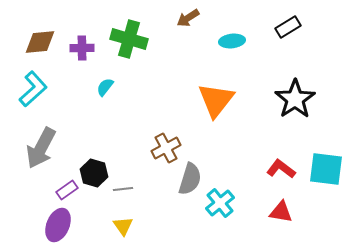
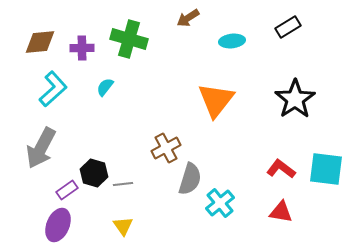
cyan L-shape: moved 20 px right
gray line: moved 5 px up
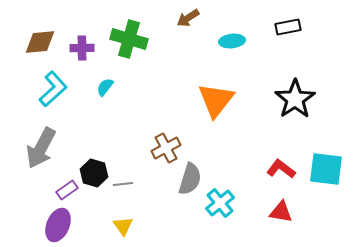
black rectangle: rotated 20 degrees clockwise
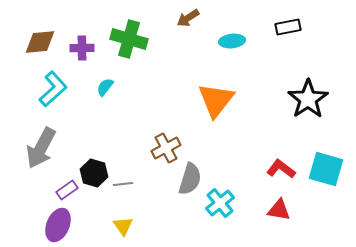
black star: moved 13 px right
cyan square: rotated 9 degrees clockwise
red triangle: moved 2 px left, 2 px up
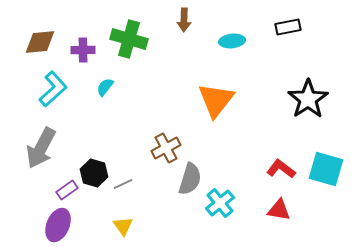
brown arrow: moved 4 px left, 2 px down; rotated 55 degrees counterclockwise
purple cross: moved 1 px right, 2 px down
gray line: rotated 18 degrees counterclockwise
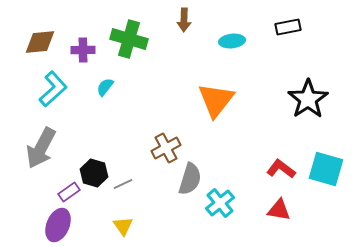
purple rectangle: moved 2 px right, 2 px down
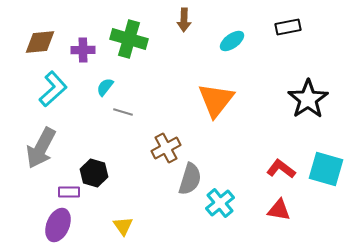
cyan ellipse: rotated 30 degrees counterclockwise
gray line: moved 72 px up; rotated 42 degrees clockwise
purple rectangle: rotated 35 degrees clockwise
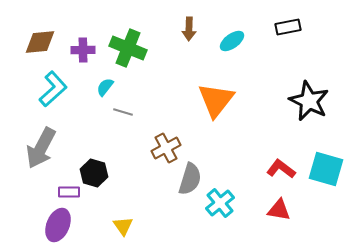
brown arrow: moved 5 px right, 9 px down
green cross: moved 1 px left, 9 px down; rotated 6 degrees clockwise
black star: moved 1 px right, 2 px down; rotated 12 degrees counterclockwise
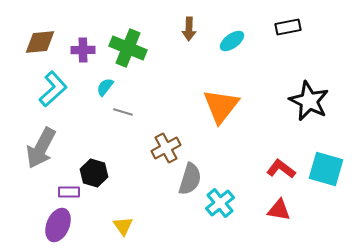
orange triangle: moved 5 px right, 6 px down
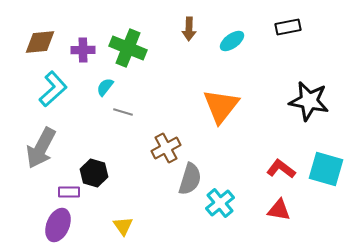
black star: rotated 15 degrees counterclockwise
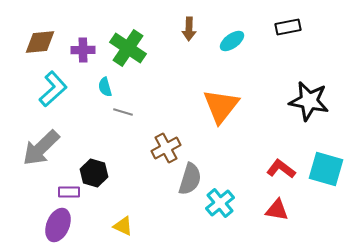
green cross: rotated 12 degrees clockwise
cyan semicircle: rotated 54 degrees counterclockwise
gray arrow: rotated 18 degrees clockwise
red triangle: moved 2 px left
yellow triangle: rotated 30 degrees counterclockwise
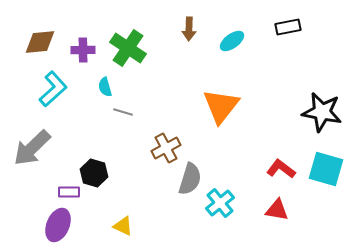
black star: moved 13 px right, 11 px down
gray arrow: moved 9 px left
